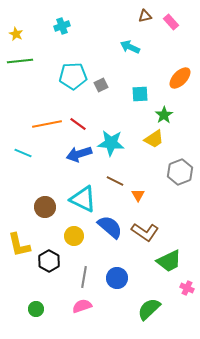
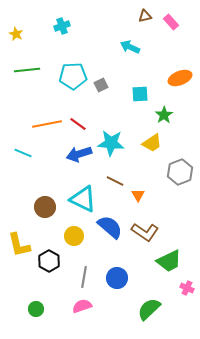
green line: moved 7 px right, 9 px down
orange ellipse: rotated 25 degrees clockwise
yellow trapezoid: moved 2 px left, 4 px down
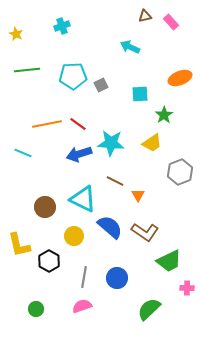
pink cross: rotated 24 degrees counterclockwise
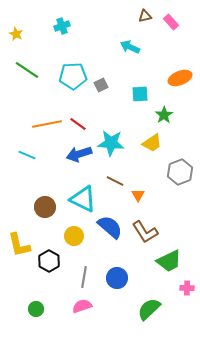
green line: rotated 40 degrees clockwise
cyan line: moved 4 px right, 2 px down
brown L-shape: rotated 24 degrees clockwise
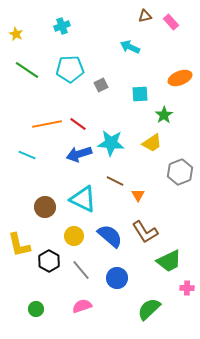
cyan pentagon: moved 3 px left, 7 px up
blue semicircle: moved 9 px down
gray line: moved 3 px left, 7 px up; rotated 50 degrees counterclockwise
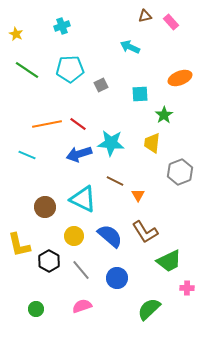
yellow trapezoid: rotated 130 degrees clockwise
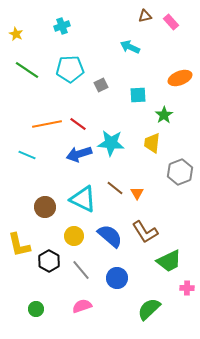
cyan square: moved 2 px left, 1 px down
brown line: moved 7 px down; rotated 12 degrees clockwise
orange triangle: moved 1 px left, 2 px up
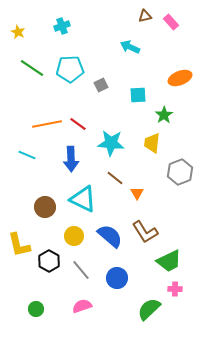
yellow star: moved 2 px right, 2 px up
green line: moved 5 px right, 2 px up
blue arrow: moved 8 px left, 5 px down; rotated 75 degrees counterclockwise
brown line: moved 10 px up
pink cross: moved 12 px left, 1 px down
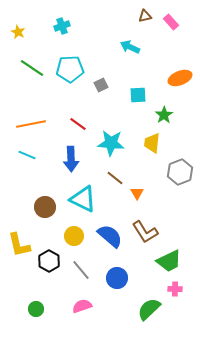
orange line: moved 16 px left
